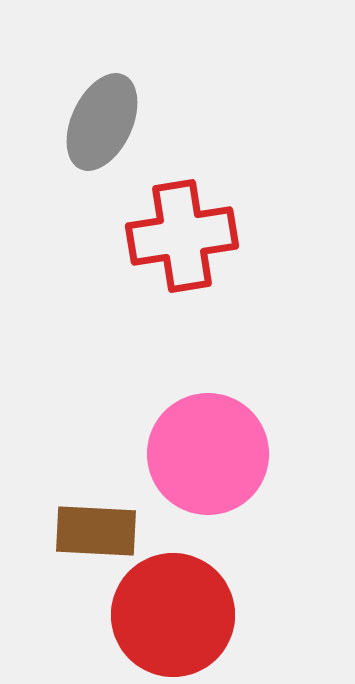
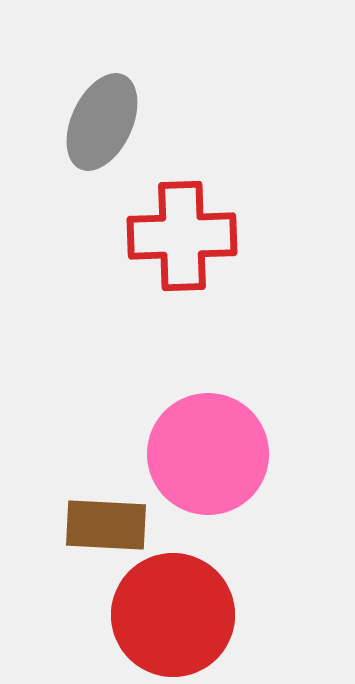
red cross: rotated 7 degrees clockwise
brown rectangle: moved 10 px right, 6 px up
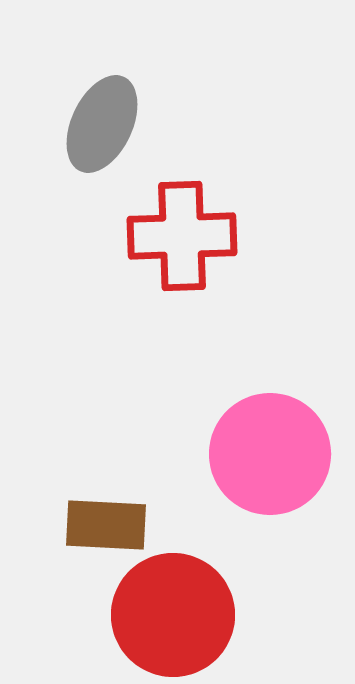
gray ellipse: moved 2 px down
pink circle: moved 62 px right
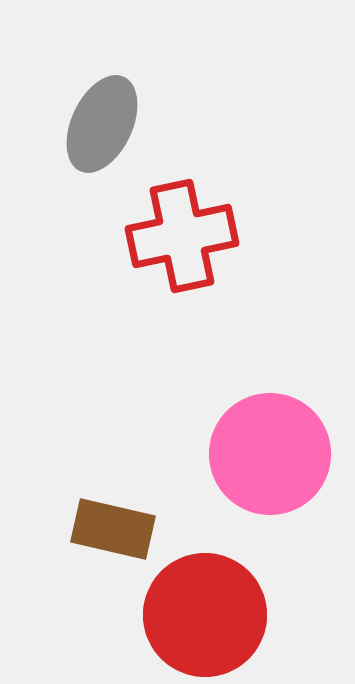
red cross: rotated 10 degrees counterclockwise
brown rectangle: moved 7 px right, 4 px down; rotated 10 degrees clockwise
red circle: moved 32 px right
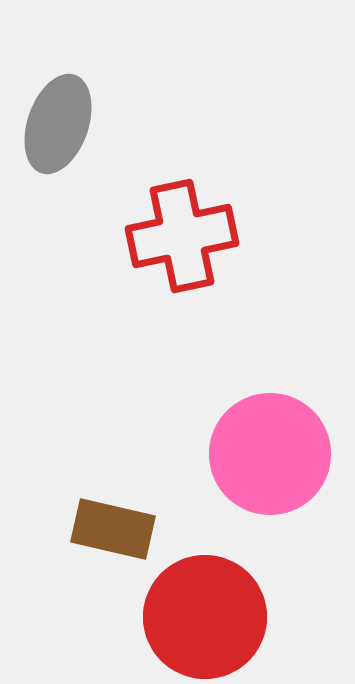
gray ellipse: moved 44 px left; rotated 6 degrees counterclockwise
red circle: moved 2 px down
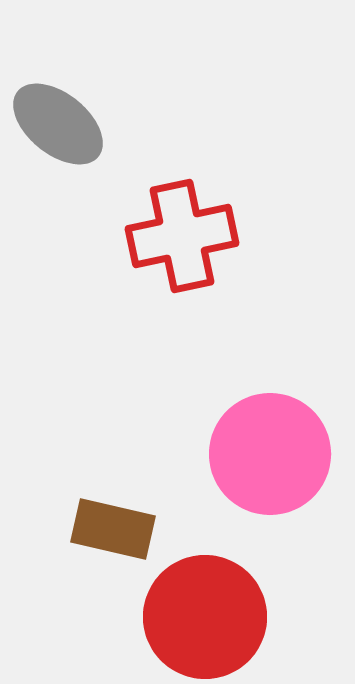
gray ellipse: rotated 70 degrees counterclockwise
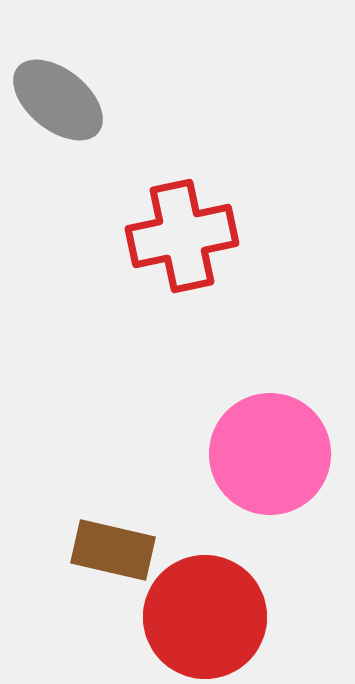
gray ellipse: moved 24 px up
brown rectangle: moved 21 px down
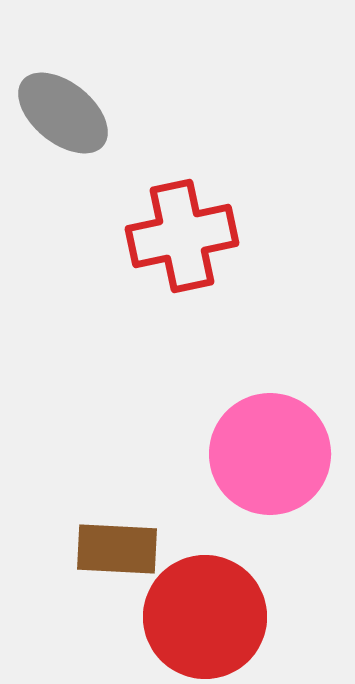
gray ellipse: moved 5 px right, 13 px down
brown rectangle: moved 4 px right, 1 px up; rotated 10 degrees counterclockwise
